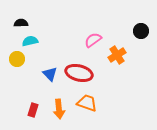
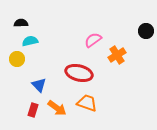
black circle: moved 5 px right
blue triangle: moved 11 px left, 11 px down
orange arrow: moved 2 px left, 1 px up; rotated 48 degrees counterclockwise
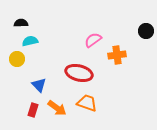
orange cross: rotated 24 degrees clockwise
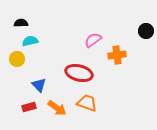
red rectangle: moved 4 px left, 3 px up; rotated 56 degrees clockwise
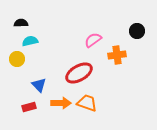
black circle: moved 9 px left
red ellipse: rotated 44 degrees counterclockwise
orange arrow: moved 4 px right, 5 px up; rotated 36 degrees counterclockwise
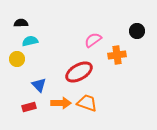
red ellipse: moved 1 px up
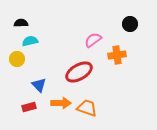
black circle: moved 7 px left, 7 px up
orange trapezoid: moved 5 px down
